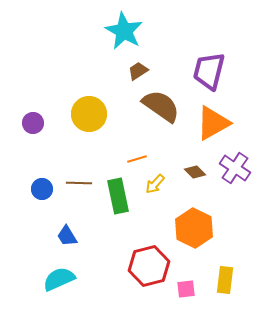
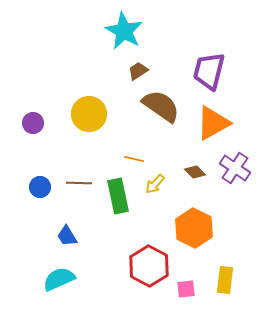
orange line: moved 3 px left; rotated 30 degrees clockwise
blue circle: moved 2 px left, 2 px up
red hexagon: rotated 18 degrees counterclockwise
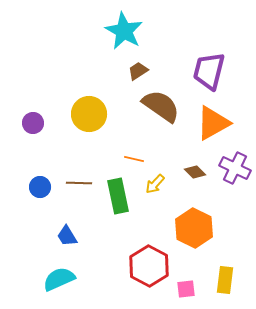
purple cross: rotated 8 degrees counterclockwise
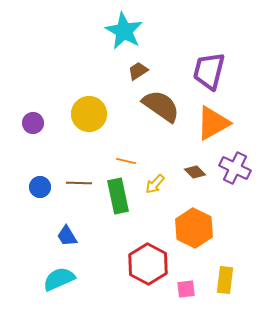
orange line: moved 8 px left, 2 px down
red hexagon: moved 1 px left, 2 px up
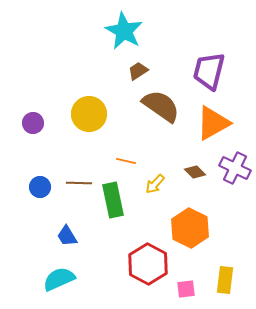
green rectangle: moved 5 px left, 4 px down
orange hexagon: moved 4 px left
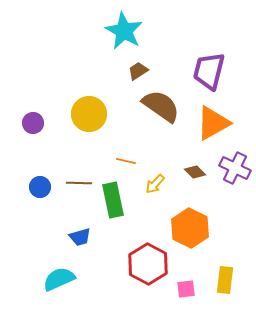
blue trapezoid: moved 13 px right, 1 px down; rotated 75 degrees counterclockwise
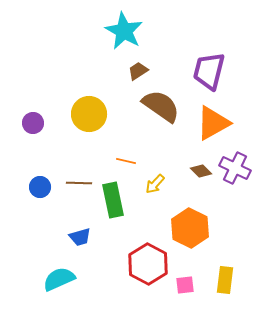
brown diamond: moved 6 px right, 1 px up
pink square: moved 1 px left, 4 px up
